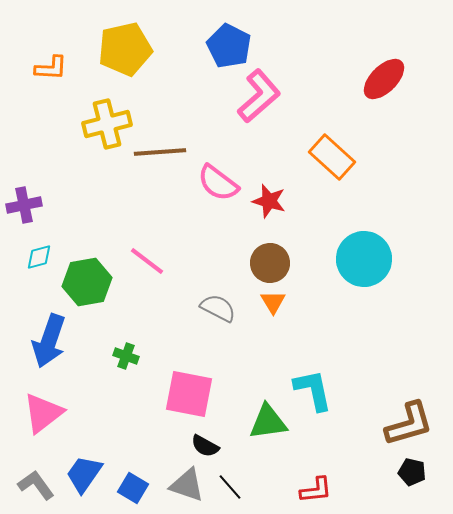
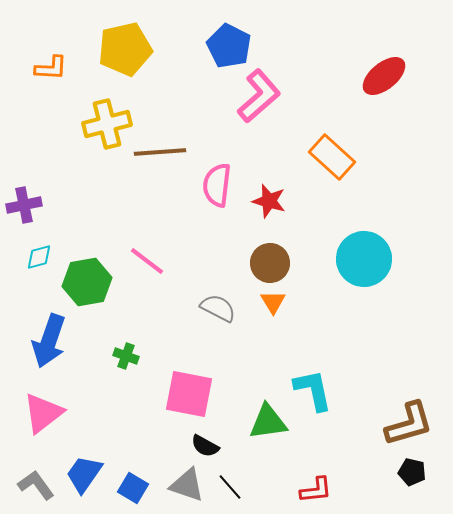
red ellipse: moved 3 px up; rotated 6 degrees clockwise
pink semicircle: moved 1 px left, 2 px down; rotated 60 degrees clockwise
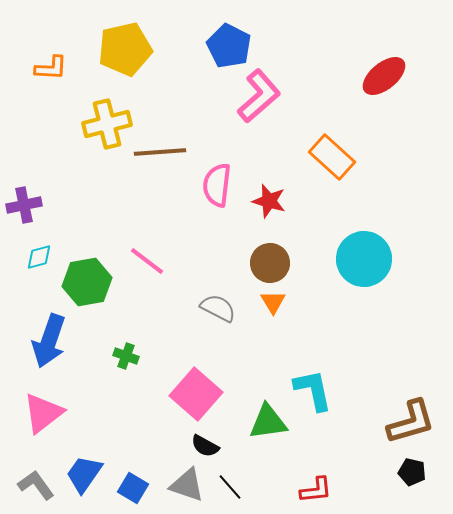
pink square: moved 7 px right; rotated 30 degrees clockwise
brown L-shape: moved 2 px right, 2 px up
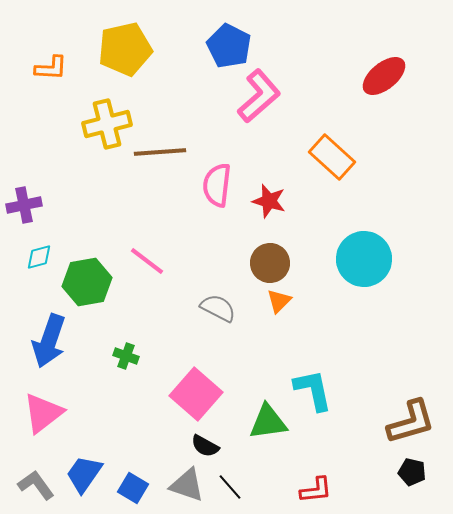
orange triangle: moved 6 px right, 1 px up; rotated 16 degrees clockwise
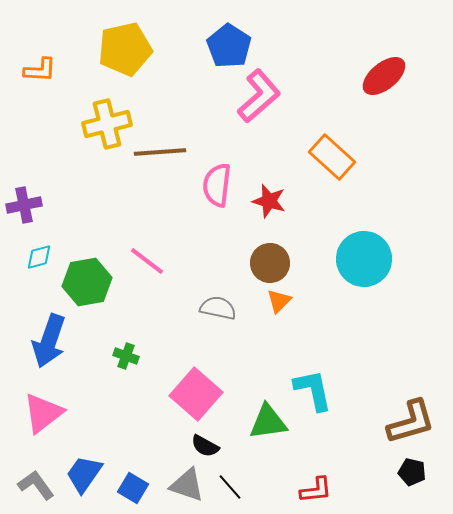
blue pentagon: rotated 6 degrees clockwise
orange L-shape: moved 11 px left, 2 px down
gray semicircle: rotated 15 degrees counterclockwise
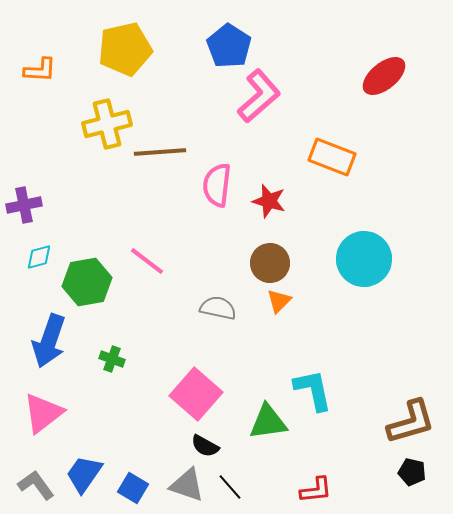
orange rectangle: rotated 21 degrees counterclockwise
green cross: moved 14 px left, 3 px down
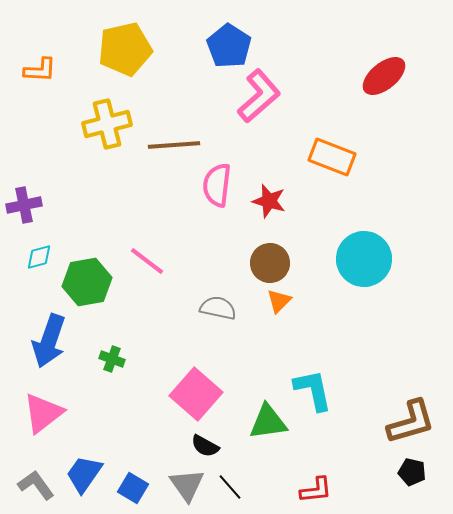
brown line: moved 14 px right, 7 px up
gray triangle: rotated 36 degrees clockwise
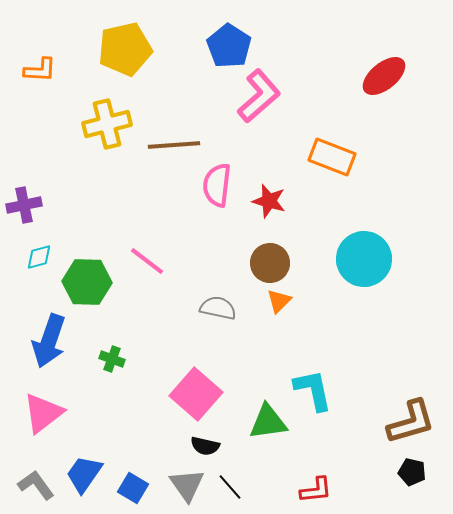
green hexagon: rotated 12 degrees clockwise
black semicircle: rotated 16 degrees counterclockwise
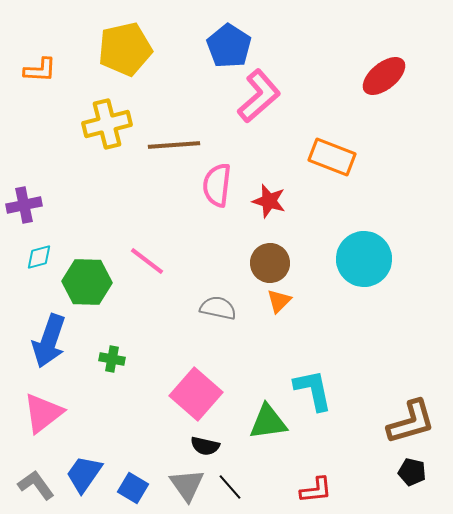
green cross: rotated 10 degrees counterclockwise
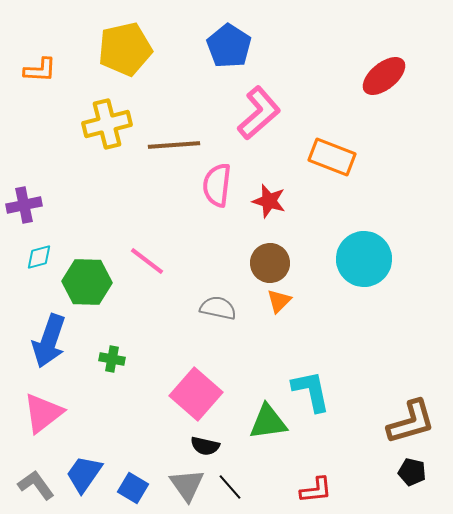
pink L-shape: moved 17 px down
cyan L-shape: moved 2 px left, 1 px down
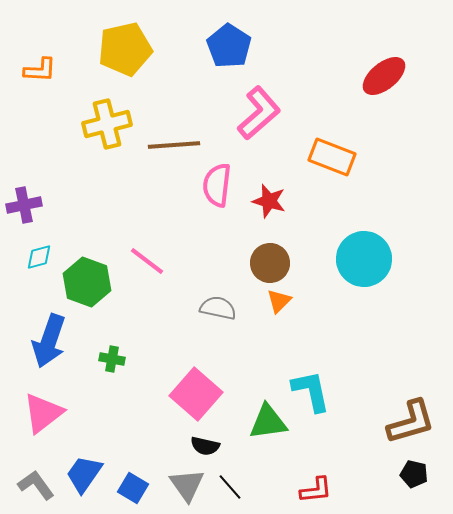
green hexagon: rotated 18 degrees clockwise
black pentagon: moved 2 px right, 2 px down
